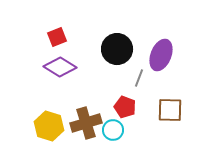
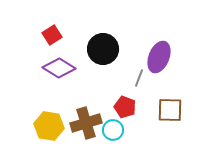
red square: moved 5 px left, 2 px up; rotated 12 degrees counterclockwise
black circle: moved 14 px left
purple ellipse: moved 2 px left, 2 px down
purple diamond: moved 1 px left, 1 px down
yellow hexagon: rotated 8 degrees counterclockwise
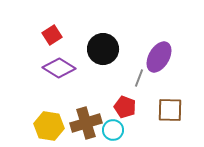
purple ellipse: rotated 8 degrees clockwise
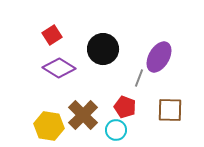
brown cross: moved 3 px left, 8 px up; rotated 28 degrees counterclockwise
cyan circle: moved 3 px right
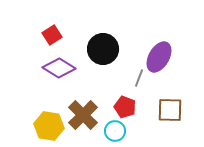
cyan circle: moved 1 px left, 1 px down
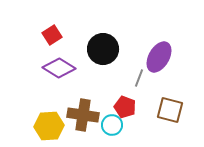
brown square: rotated 12 degrees clockwise
brown cross: rotated 36 degrees counterclockwise
yellow hexagon: rotated 12 degrees counterclockwise
cyan circle: moved 3 px left, 6 px up
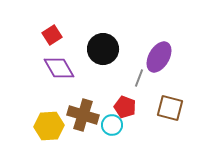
purple diamond: rotated 28 degrees clockwise
brown square: moved 2 px up
brown cross: rotated 8 degrees clockwise
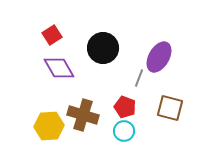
black circle: moved 1 px up
cyan circle: moved 12 px right, 6 px down
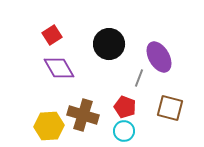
black circle: moved 6 px right, 4 px up
purple ellipse: rotated 60 degrees counterclockwise
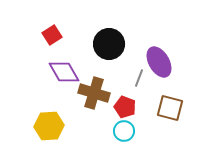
purple ellipse: moved 5 px down
purple diamond: moved 5 px right, 4 px down
brown cross: moved 11 px right, 22 px up
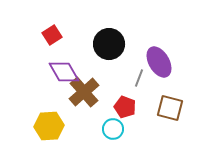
brown cross: moved 10 px left, 1 px up; rotated 32 degrees clockwise
cyan circle: moved 11 px left, 2 px up
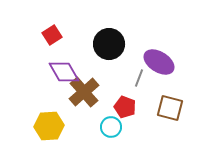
purple ellipse: rotated 28 degrees counterclockwise
cyan circle: moved 2 px left, 2 px up
